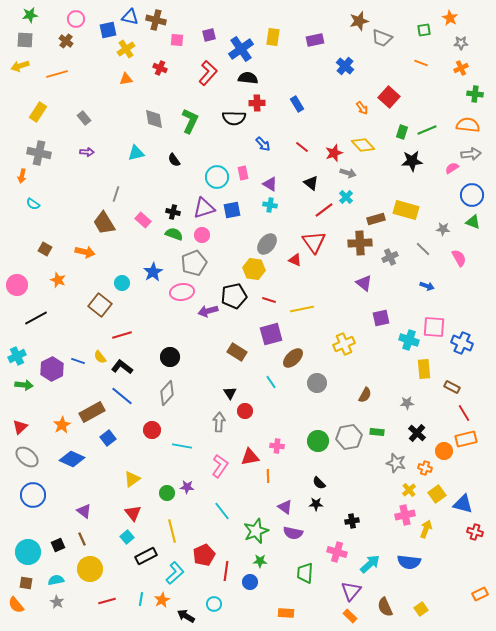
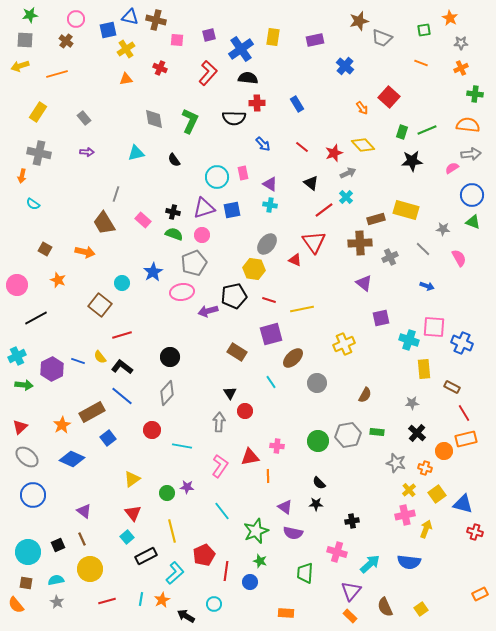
gray arrow at (348, 173): rotated 42 degrees counterclockwise
gray star at (407, 403): moved 5 px right
gray hexagon at (349, 437): moved 1 px left, 2 px up
green star at (260, 561): rotated 16 degrees clockwise
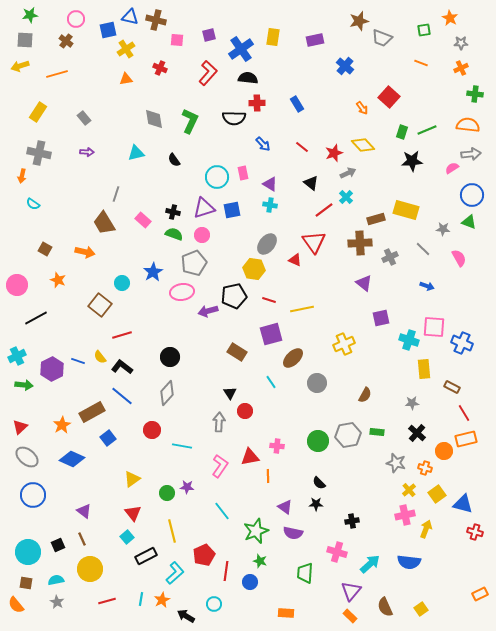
green triangle at (473, 222): moved 4 px left
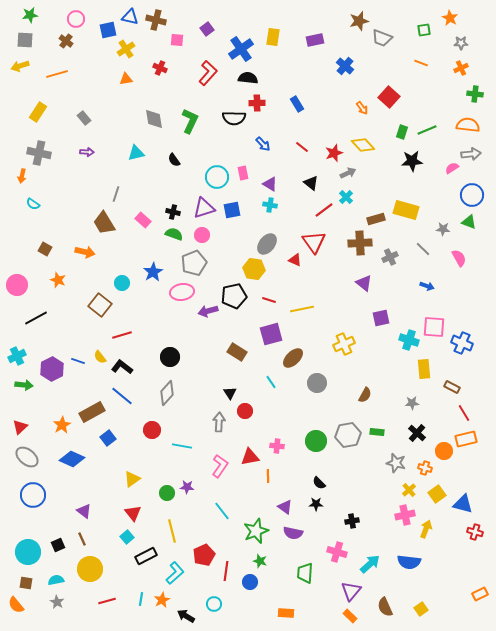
purple square at (209, 35): moved 2 px left, 6 px up; rotated 24 degrees counterclockwise
green circle at (318, 441): moved 2 px left
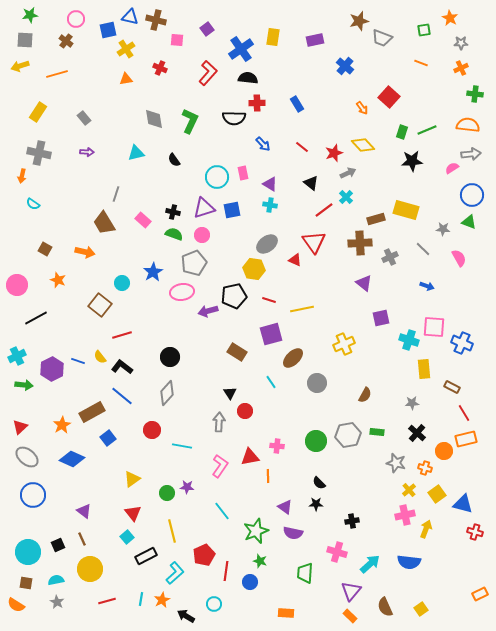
gray ellipse at (267, 244): rotated 15 degrees clockwise
orange semicircle at (16, 605): rotated 18 degrees counterclockwise
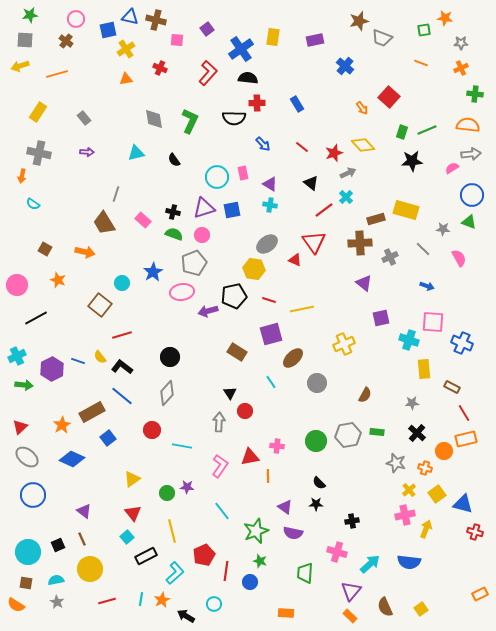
orange star at (450, 18): moved 5 px left; rotated 21 degrees counterclockwise
pink square at (434, 327): moved 1 px left, 5 px up
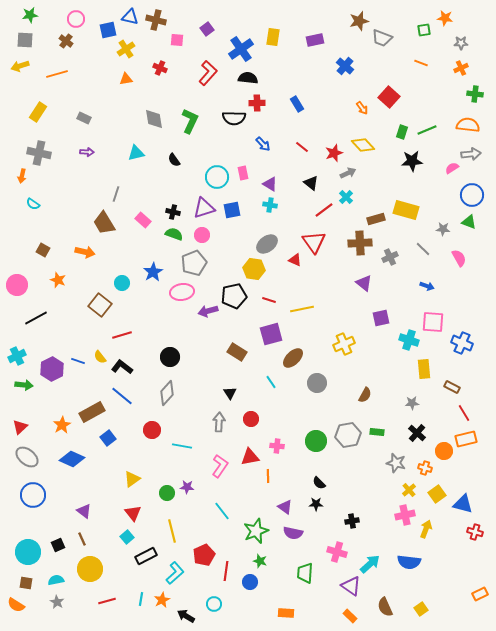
gray rectangle at (84, 118): rotated 24 degrees counterclockwise
brown square at (45, 249): moved 2 px left, 1 px down
red circle at (245, 411): moved 6 px right, 8 px down
purple triangle at (351, 591): moved 5 px up; rotated 35 degrees counterclockwise
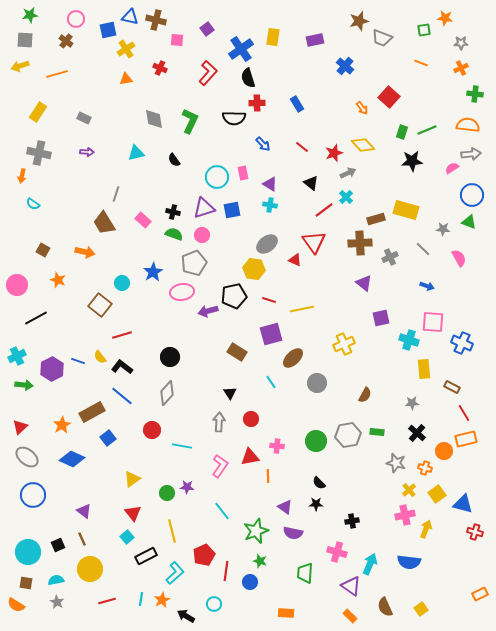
black semicircle at (248, 78): rotated 114 degrees counterclockwise
cyan arrow at (370, 564): rotated 25 degrees counterclockwise
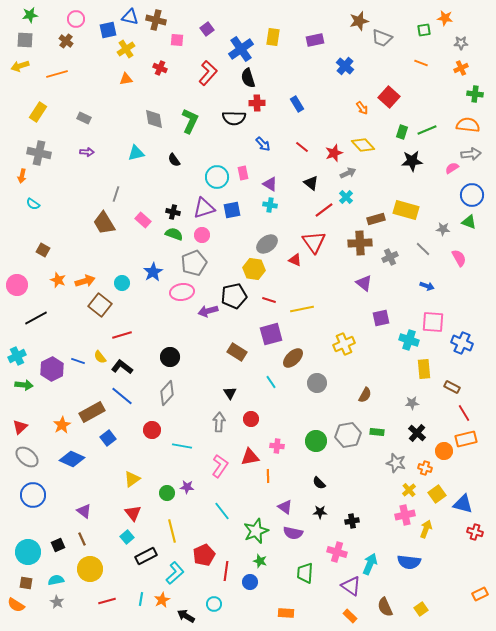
orange arrow at (85, 252): moved 29 px down; rotated 30 degrees counterclockwise
black star at (316, 504): moved 4 px right, 8 px down
